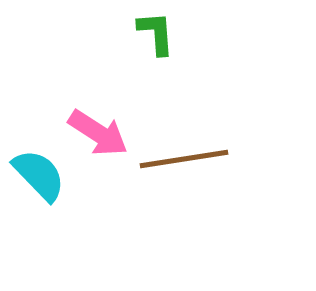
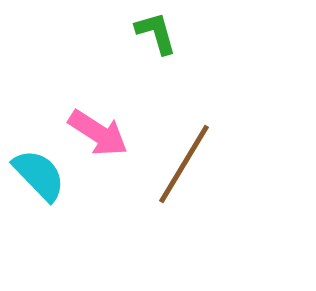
green L-shape: rotated 12 degrees counterclockwise
brown line: moved 5 px down; rotated 50 degrees counterclockwise
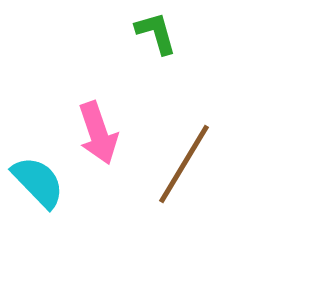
pink arrow: rotated 38 degrees clockwise
cyan semicircle: moved 1 px left, 7 px down
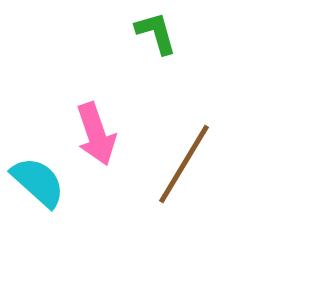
pink arrow: moved 2 px left, 1 px down
cyan semicircle: rotated 4 degrees counterclockwise
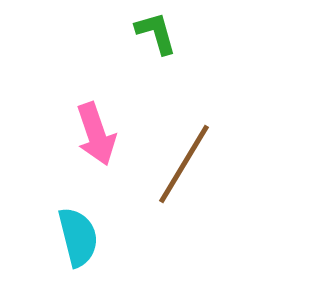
cyan semicircle: moved 40 px right, 55 px down; rotated 34 degrees clockwise
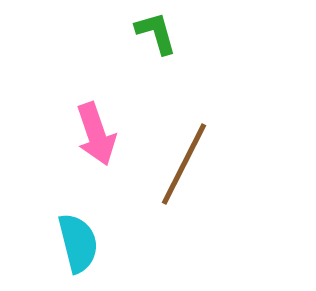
brown line: rotated 4 degrees counterclockwise
cyan semicircle: moved 6 px down
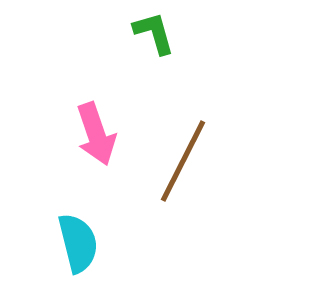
green L-shape: moved 2 px left
brown line: moved 1 px left, 3 px up
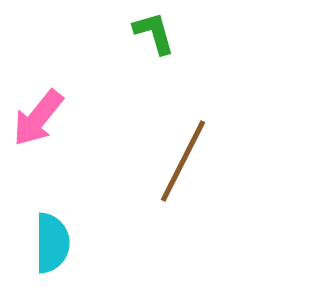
pink arrow: moved 58 px left, 16 px up; rotated 58 degrees clockwise
cyan semicircle: moved 26 px left; rotated 14 degrees clockwise
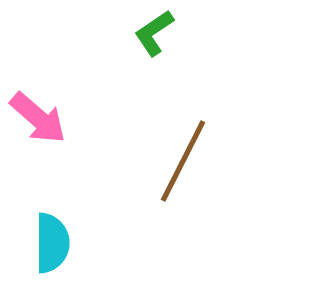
green L-shape: rotated 108 degrees counterclockwise
pink arrow: rotated 88 degrees counterclockwise
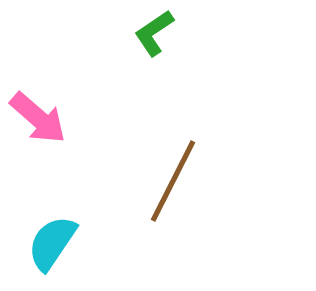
brown line: moved 10 px left, 20 px down
cyan semicircle: rotated 146 degrees counterclockwise
